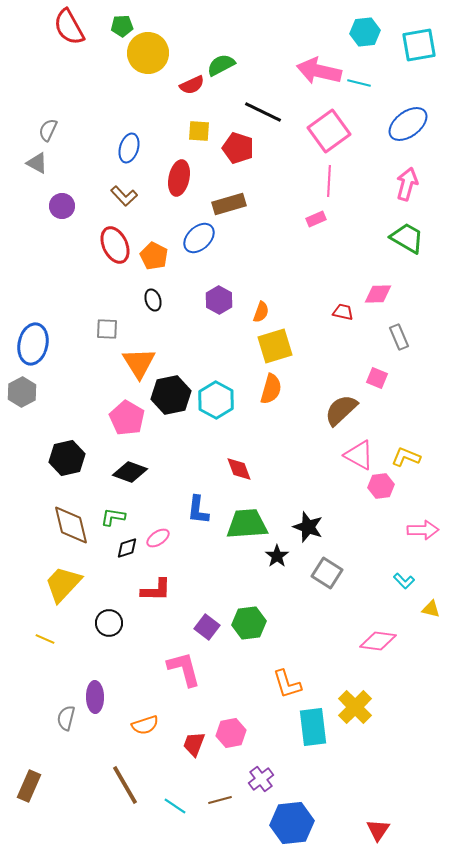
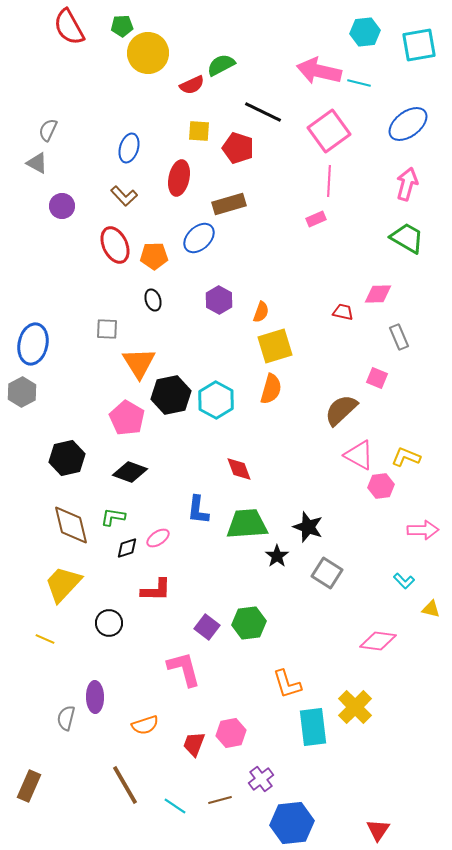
orange pentagon at (154, 256): rotated 28 degrees counterclockwise
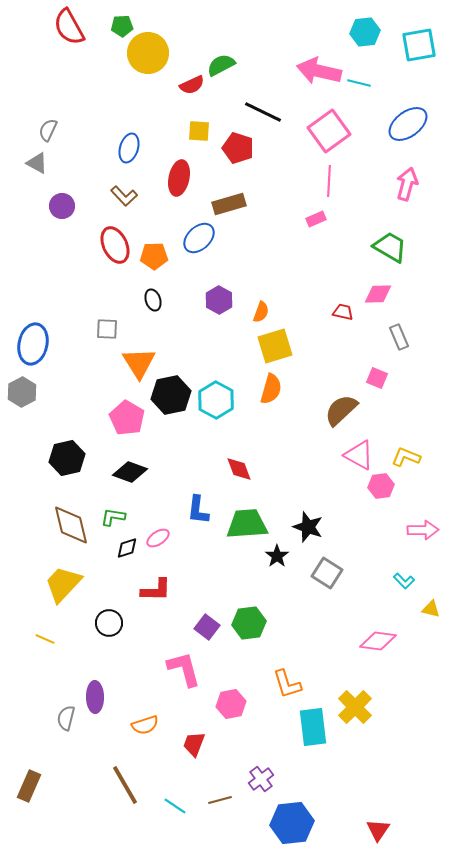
green trapezoid at (407, 238): moved 17 px left, 9 px down
pink hexagon at (231, 733): moved 29 px up
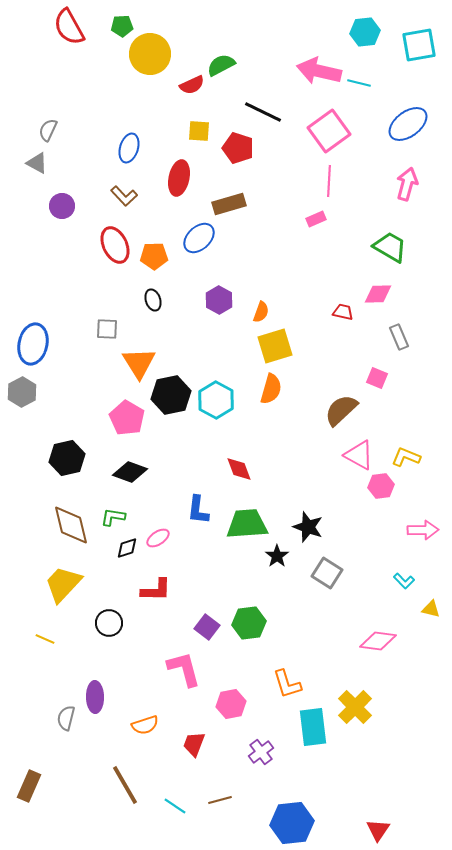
yellow circle at (148, 53): moved 2 px right, 1 px down
purple cross at (261, 779): moved 27 px up
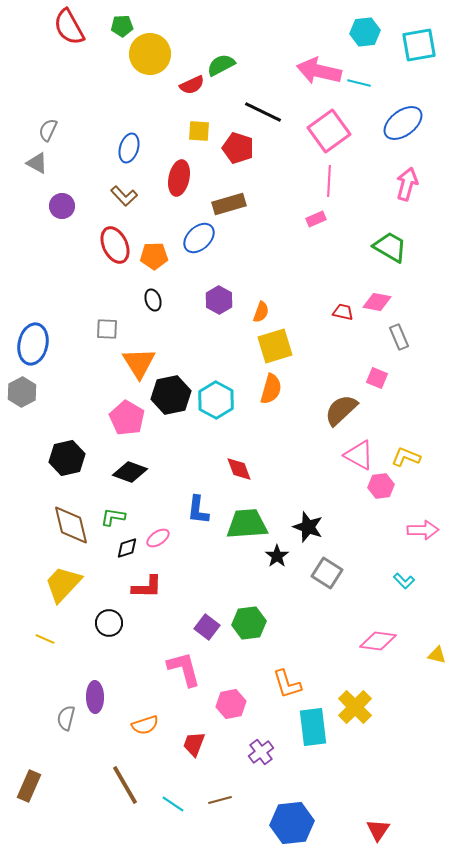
blue ellipse at (408, 124): moved 5 px left, 1 px up
pink diamond at (378, 294): moved 1 px left, 8 px down; rotated 12 degrees clockwise
red L-shape at (156, 590): moved 9 px left, 3 px up
yellow triangle at (431, 609): moved 6 px right, 46 px down
cyan line at (175, 806): moved 2 px left, 2 px up
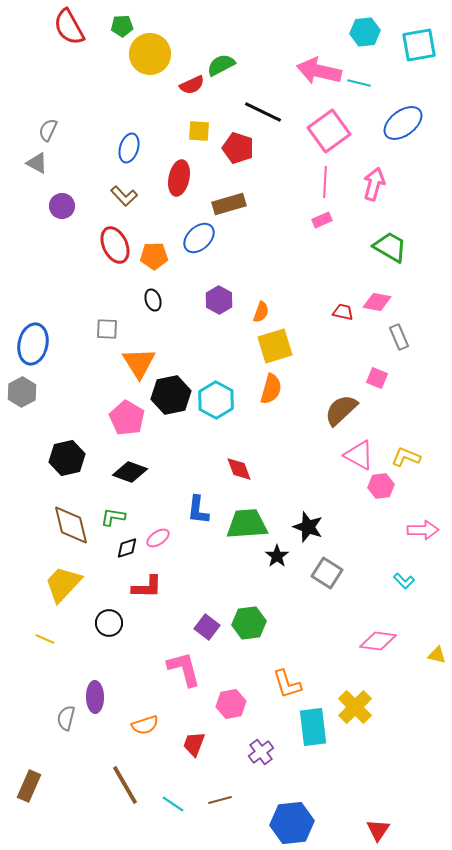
pink line at (329, 181): moved 4 px left, 1 px down
pink arrow at (407, 184): moved 33 px left
pink rectangle at (316, 219): moved 6 px right, 1 px down
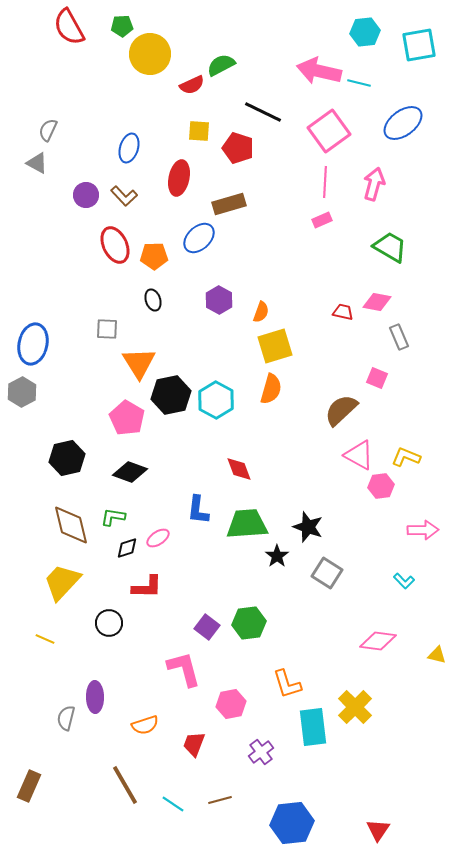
purple circle at (62, 206): moved 24 px right, 11 px up
yellow trapezoid at (63, 584): moved 1 px left, 2 px up
